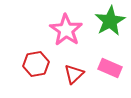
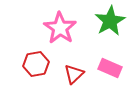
pink star: moved 6 px left, 2 px up
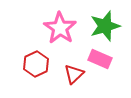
green star: moved 5 px left, 5 px down; rotated 12 degrees clockwise
red hexagon: rotated 15 degrees counterclockwise
pink rectangle: moved 10 px left, 9 px up
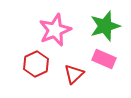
pink star: moved 5 px left, 2 px down; rotated 16 degrees clockwise
pink rectangle: moved 4 px right
